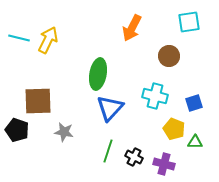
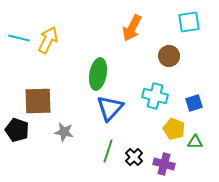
black cross: rotated 18 degrees clockwise
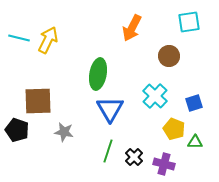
cyan cross: rotated 30 degrees clockwise
blue triangle: moved 1 px down; rotated 12 degrees counterclockwise
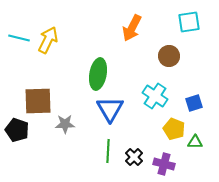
cyan cross: rotated 10 degrees counterclockwise
gray star: moved 1 px right, 8 px up; rotated 12 degrees counterclockwise
green line: rotated 15 degrees counterclockwise
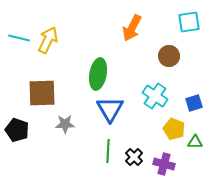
brown square: moved 4 px right, 8 px up
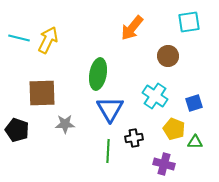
orange arrow: rotated 12 degrees clockwise
brown circle: moved 1 px left
black cross: moved 19 px up; rotated 36 degrees clockwise
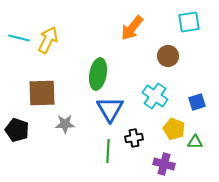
blue square: moved 3 px right, 1 px up
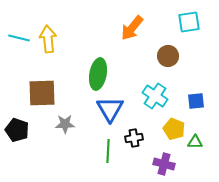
yellow arrow: moved 1 px up; rotated 32 degrees counterclockwise
blue square: moved 1 px left, 1 px up; rotated 12 degrees clockwise
